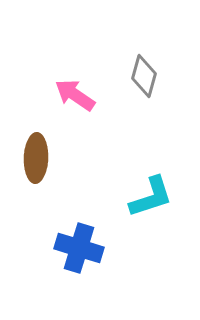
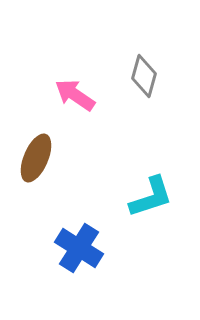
brown ellipse: rotated 21 degrees clockwise
blue cross: rotated 15 degrees clockwise
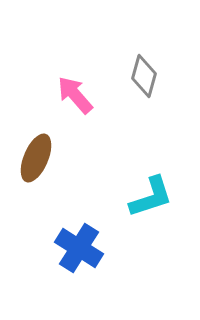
pink arrow: rotated 15 degrees clockwise
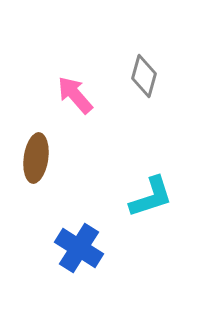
brown ellipse: rotated 15 degrees counterclockwise
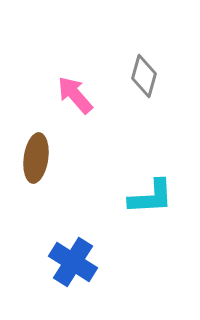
cyan L-shape: rotated 15 degrees clockwise
blue cross: moved 6 px left, 14 px down
